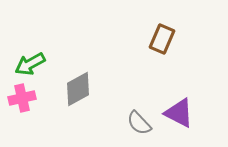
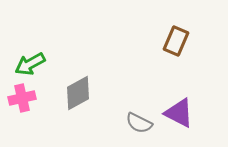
brown rectangle: moved 14 px right, 2 px down
gray diamond: moved 4 px down
gray semicircle: rotated 20 degrees counterclockwise
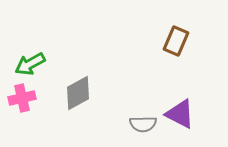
purple triangle: moved 1 px right, 1 px down
gray semicircle: moved 4 px right, 1 px down; rotated 28 degrees counterclockwise
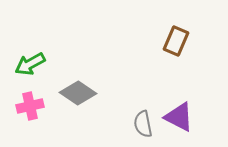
gray diamond: rotated 63 degrees clockwise
pink cross: moved 8 px right, 8 px down
purple triangle: moved 1 px left, 3 px down
gray semicircle: rotated 80 degrees clockwise
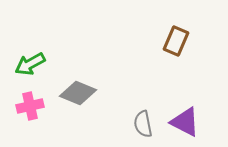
gray diamond: rotated 12 degrees counterclockwise
purple triangle: moved 6 px right, 5 px down
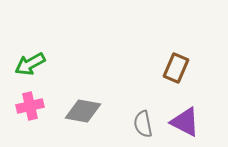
brown rectangle: moved 27 px down
gray diamond: moved 5 px right, 18 px down; rotated 12 degrees counterclockwise
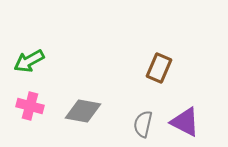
green arrow: moved 1 px left, 3 px up
brown rectangle: moved 17 px left
pink cross: rotated 28 degrees clockwise
gray semicircle: rotated 24 degrees clockwise
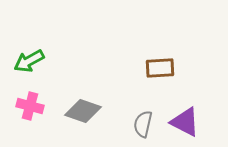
brown rectangle: moved 1 px right; rotated 64 degrees clockwise
gray diamond: rotated 9 degrees clockwise
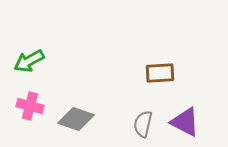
brown rectangle: moved 5 px down
gray diamond: moved 7 px left, 8 px down
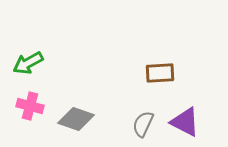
green arrow: moved 1 px left, 2 px down
gray semicircle: rotated 12 degrees clockwise
